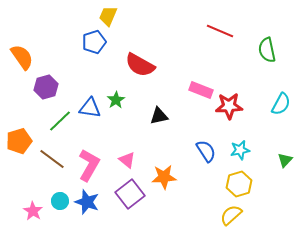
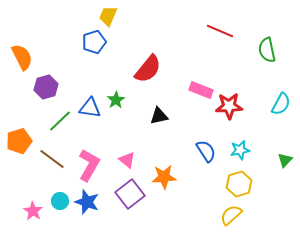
orange semicircle: rotated 8 degrees clockwise
red semicircle: moved 8 px right, 4 px down; rotated 80 degrees counterclockwise
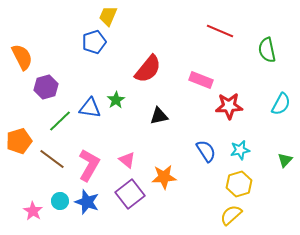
pink rectangle: moved 10 px up
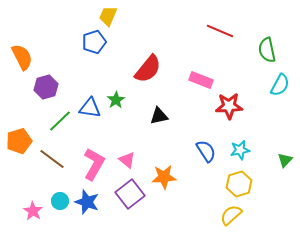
cyan semicircle: moved 1 px left, 19 px up
pink L-shape: moved 5 px right, 1 px up
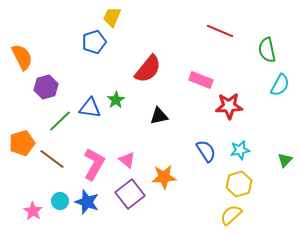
yellow trapezoid: moved 4 px right, 1 px down
orange pentagon: moved 3 px right, 2 px down
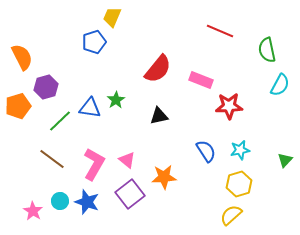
red semicircle: moved 10 px right
orange pentagon: moved 4 px left, 37 px up
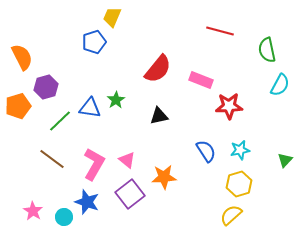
red line: rotated 8 degrees counterclockwise
cyan circle: moved 4 px right, 16 px down
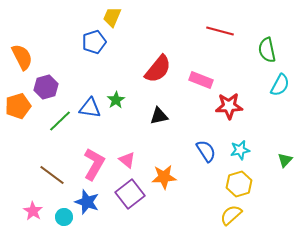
brown line: moved 16 px down
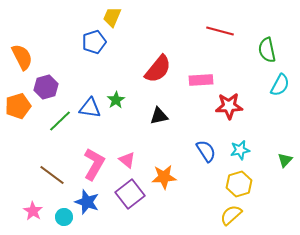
pink rectangle: rotated 25 degrees counterclockwise
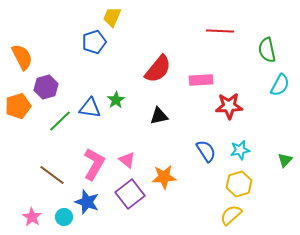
red line: rotated 12 degrees counterclockwise
pink star: moved 1 px left, 6 px down
